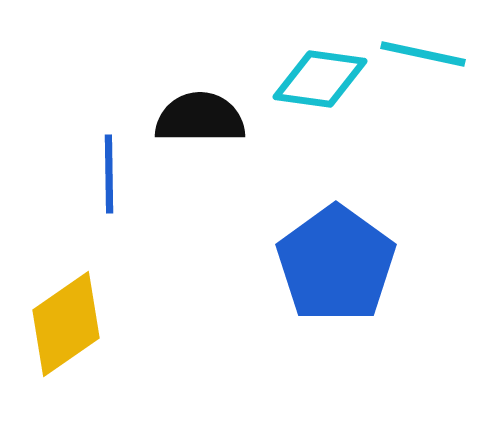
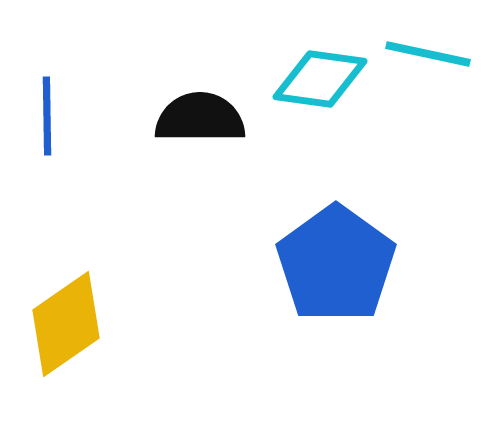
cyan line: moved 5 px right
blue line: moved 62 px left, 58 px up
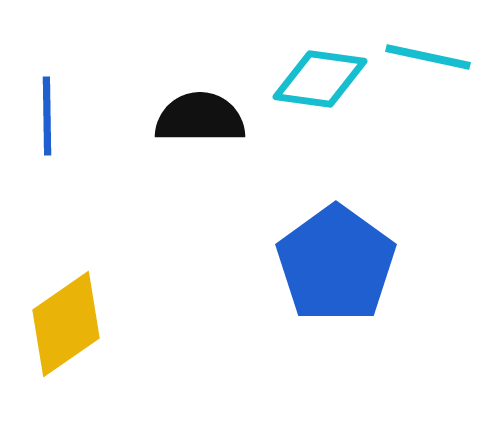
cyan line: moved 3 px down
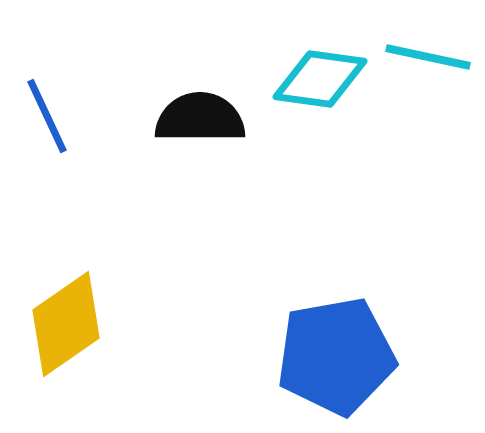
blue line: rotated 24 degrees counterclockwise
blue pentagon: moved 92 px down; rotated 26 degrees clockwise
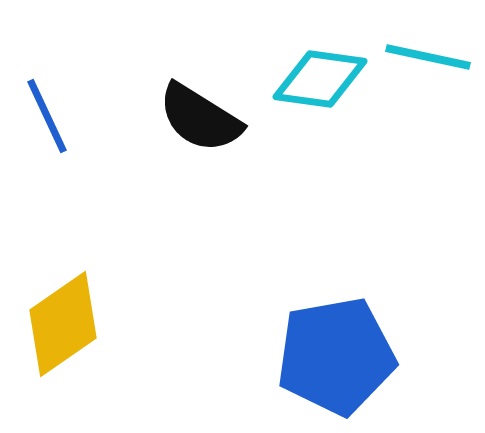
black semicircle: rotated 148 degrees counterclockwise
yellow diamond: moved 3 px left
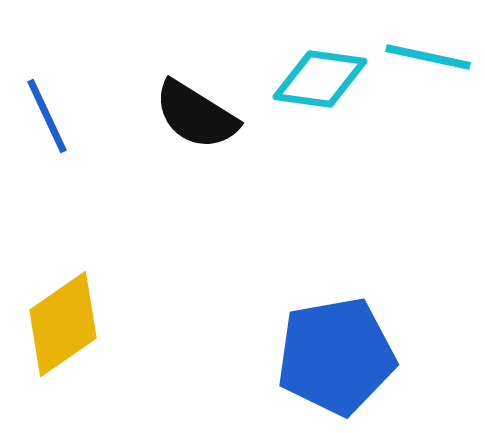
black semicircle: moved 4 px left, 3 px up
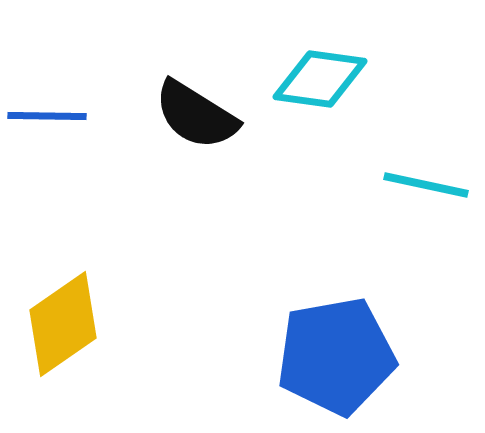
cyan line: moved 2 px left, 128 px down
blue line: rotated 64 degrees counterclockwise
